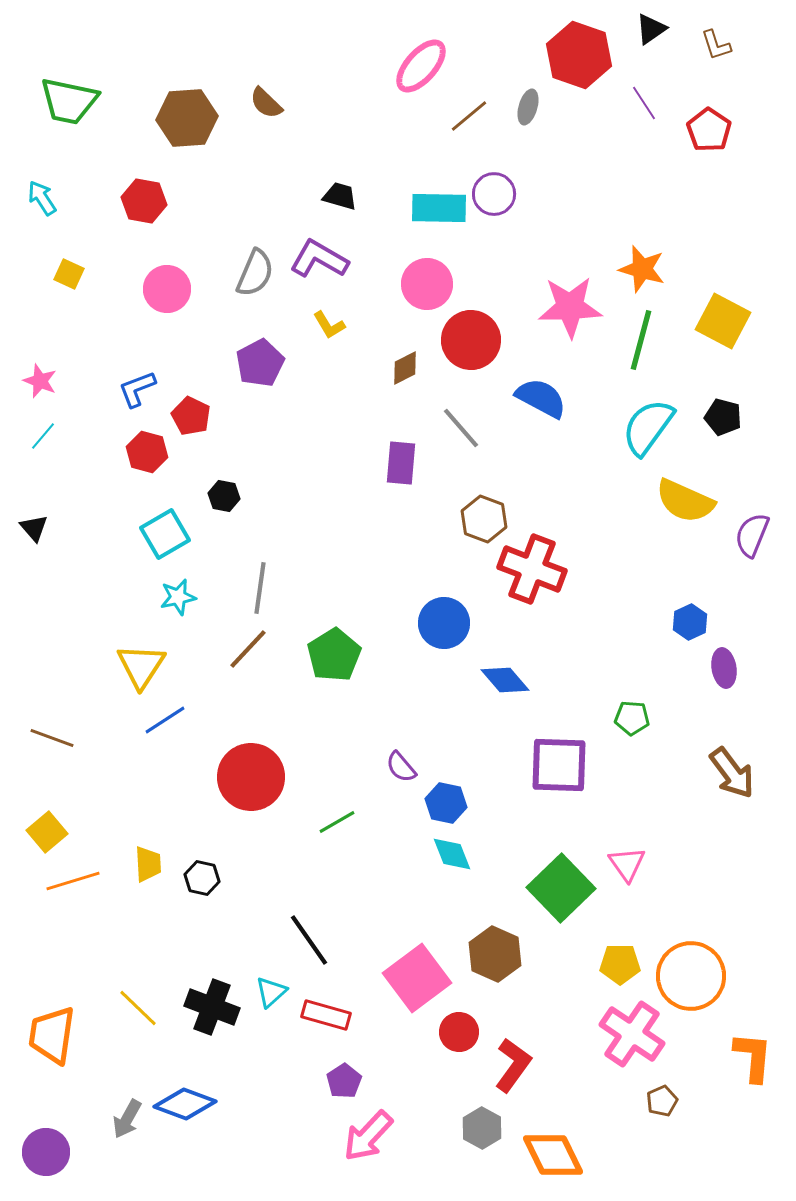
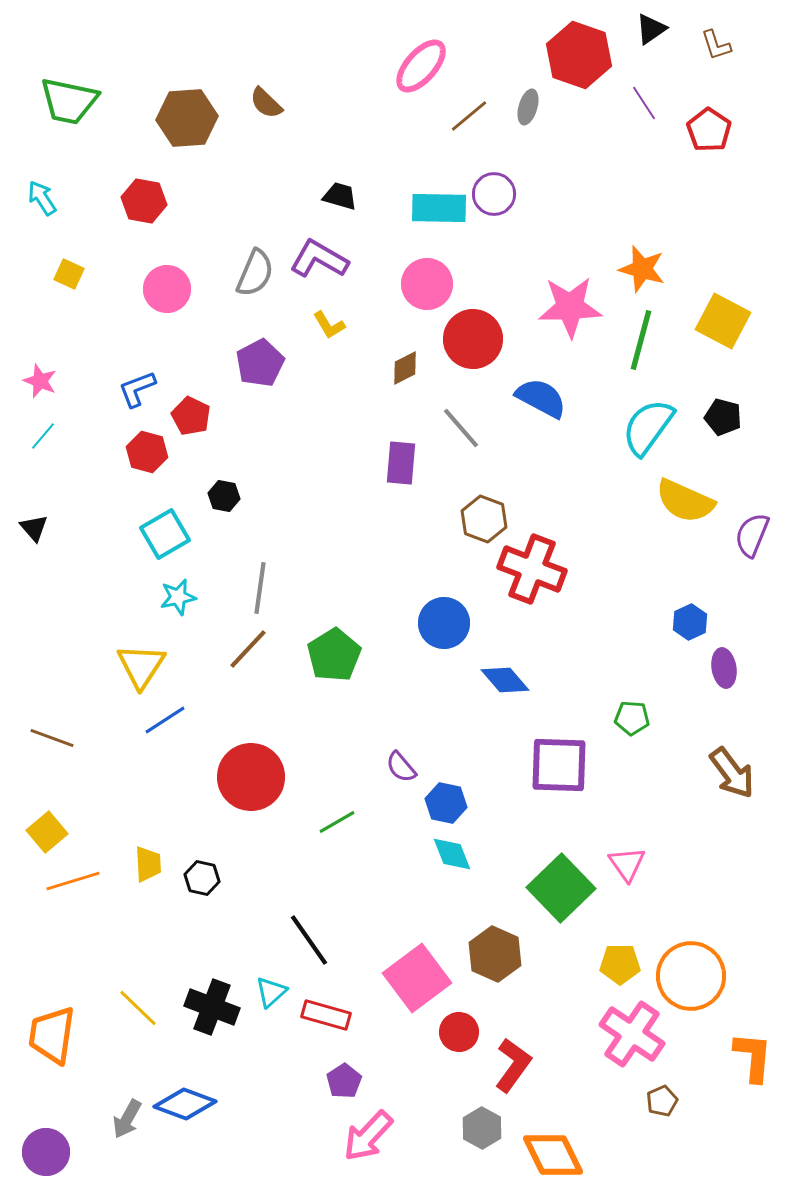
red circle at (471, 340): moved 2 px right, 1 px up
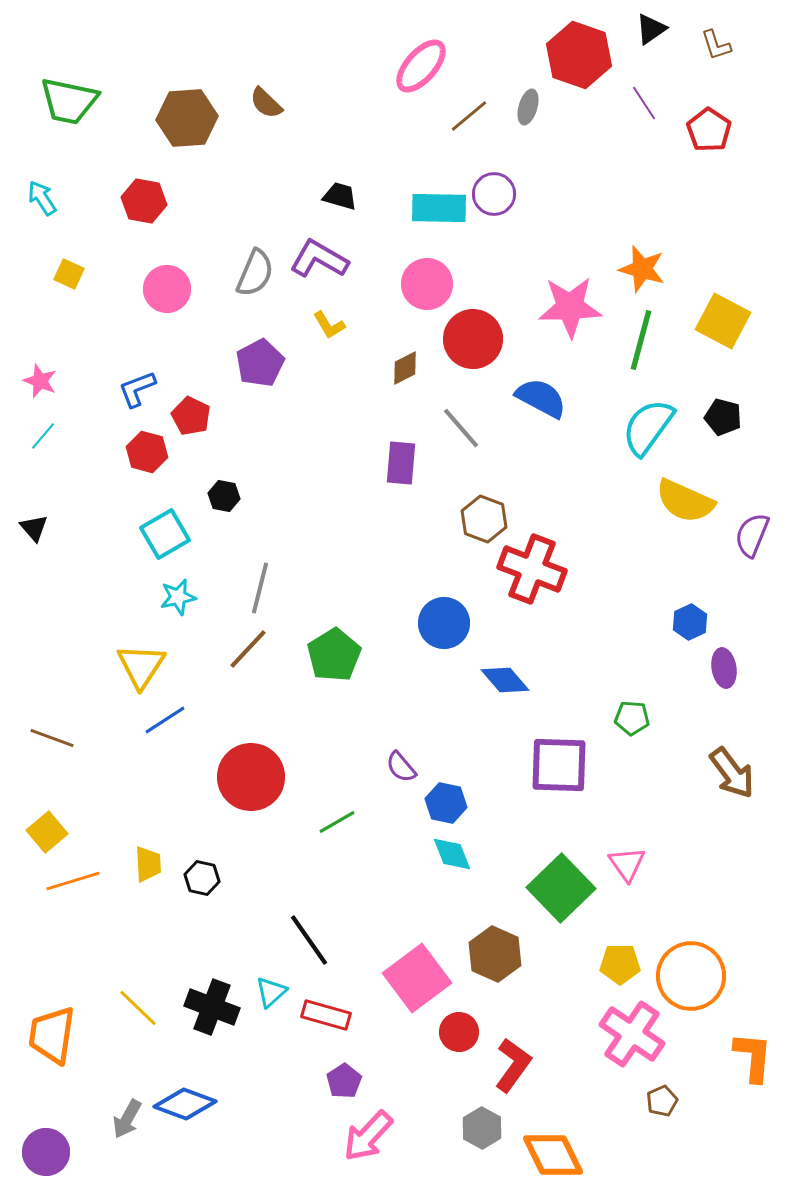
gray line at (260, 588): rotated 6 degrees clockwise
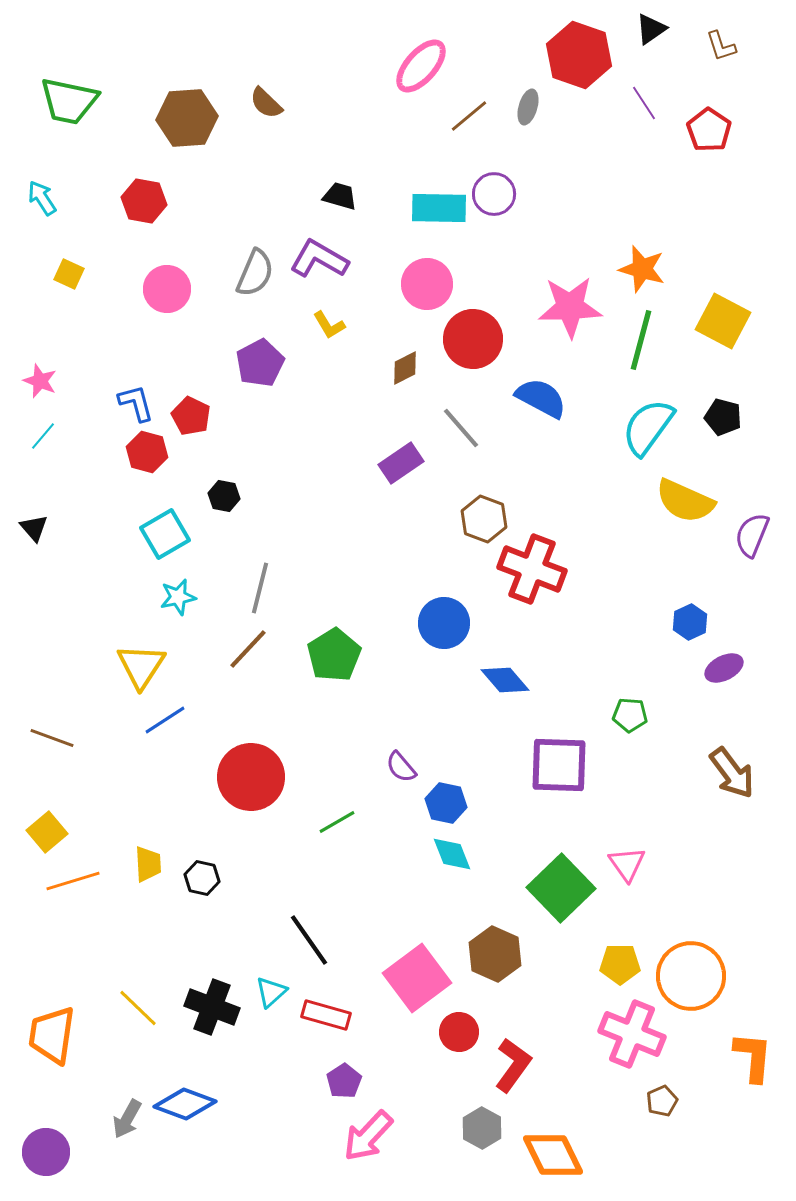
brown L-shape at (716, 45): moved 5 px right, 1 px down
blue L-shape at (137, 389): moved 1 px left, 14 px down; rotated 96 degrees clockwise
purple rectangle at (401, 463): rotated 51 degrees clockwise
purple ellipse at (724, 668): rotated 72 degrees clockwise
green pentagon at (632, 718): moved 2 px left, 3 px up
pink cross at (632, 1034): rotated 12 degrees counterclockwise
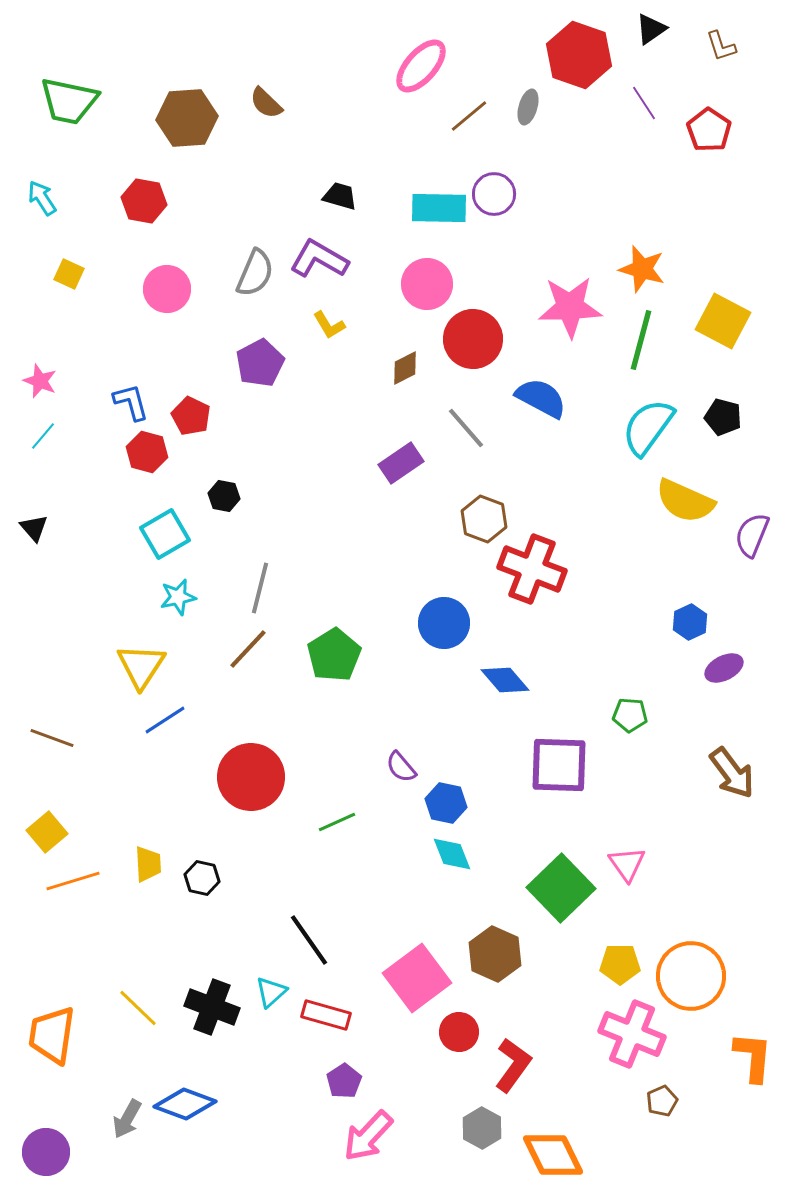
blue L-shape at (136, 403): moved 5 px left, 1 px up
gray line at (461, 428): moved 5 px right
green line at (337, 822): rotated 6 degrees clockwise
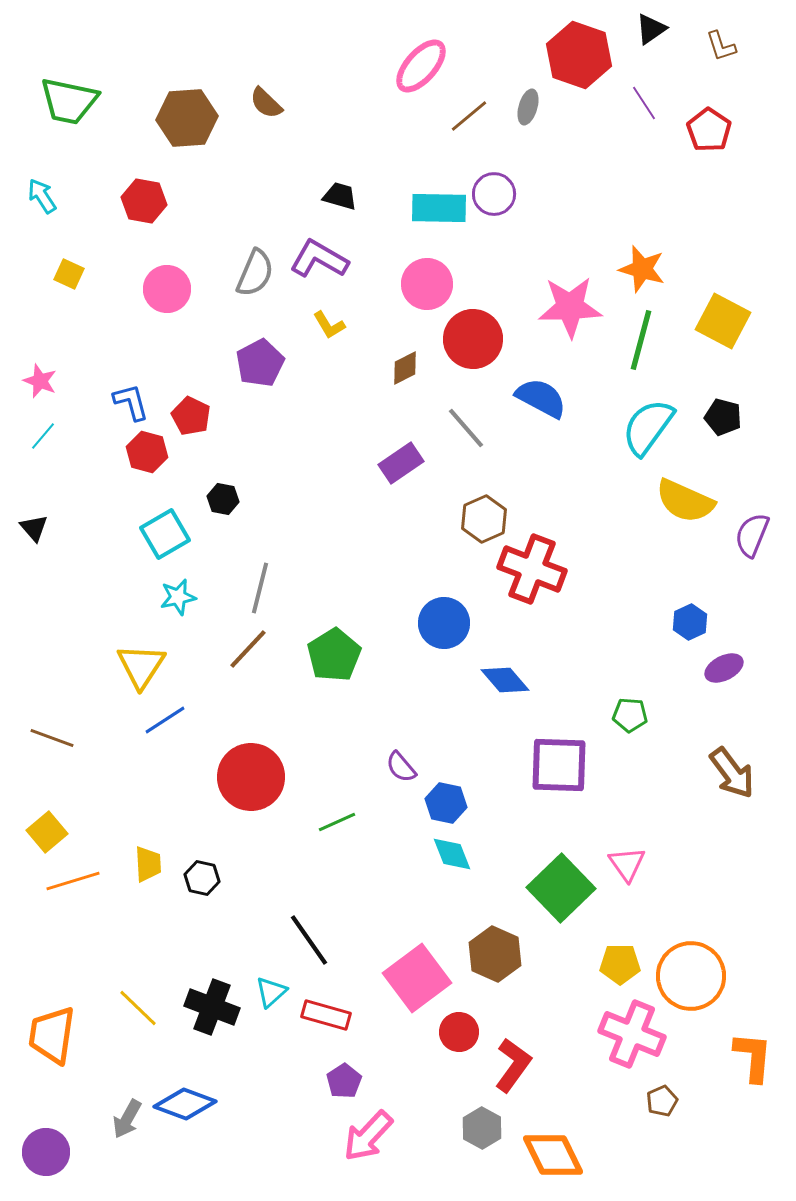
cyan arrow at (42, 198): moved 2 px up
black hexagon at (224, 496): moved 1 px left, 3 px down
brown hexagon at (484, 519): rotated 15 degrees clockwise
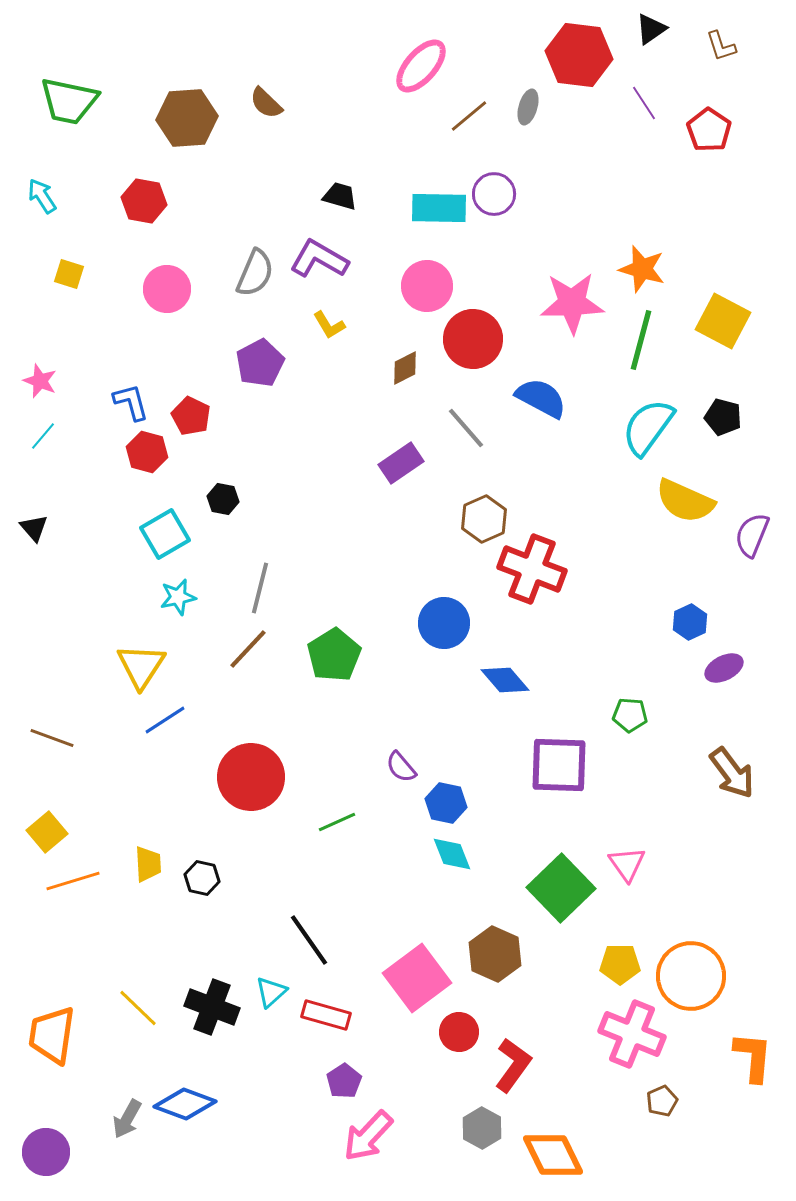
red hexagon at (579, 55): rotated 12 degrees counterclockwise
yellow square at (69, 274): rotated 8 degrees counterclockwise
pink circle at (427, 284): moved 2 px down
pink star at (570, 307): moved 2 px right, 4 px up
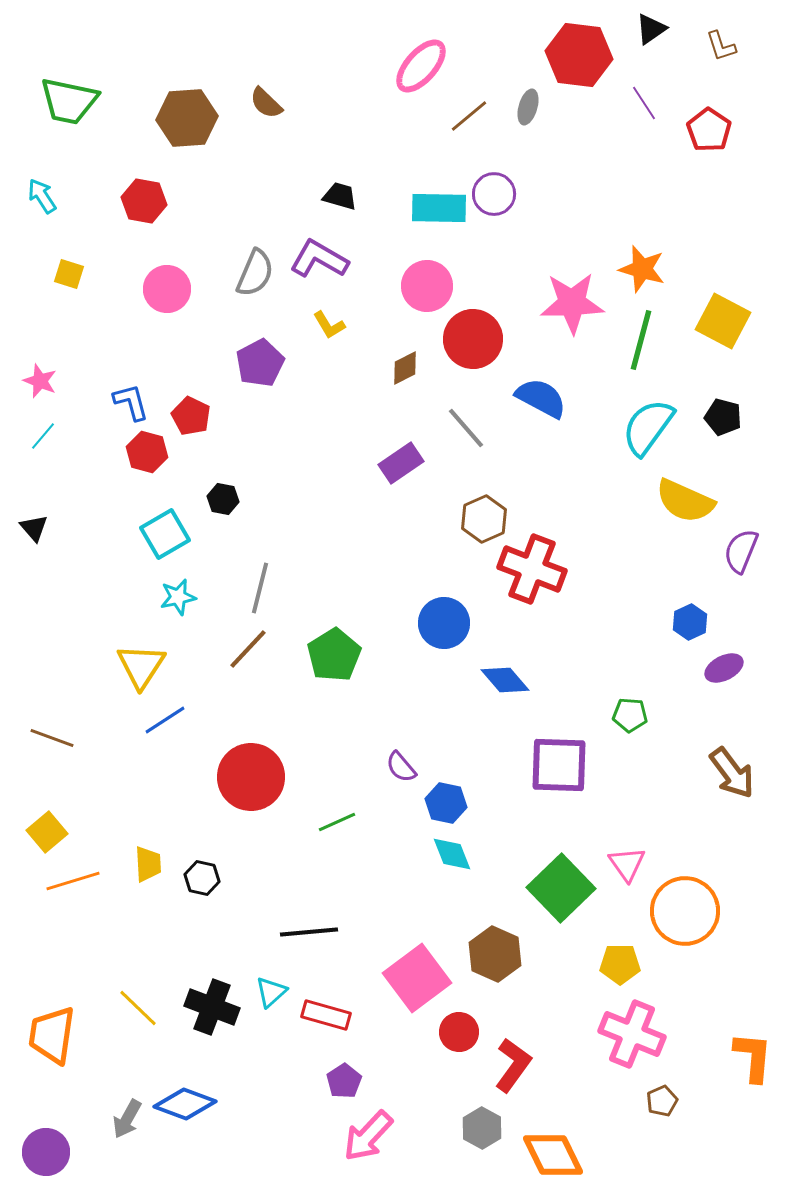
purple semicircle at (752, 535): moved 11 px left, 16 px down
black line at (309, 940): moved 8 px up; rotated 60 degrees counterclockwise
orange circle at (691, 976): moved 6 px left, 65 px up
